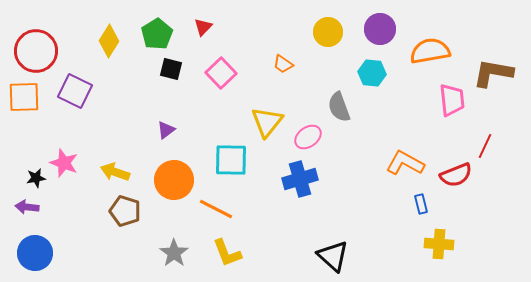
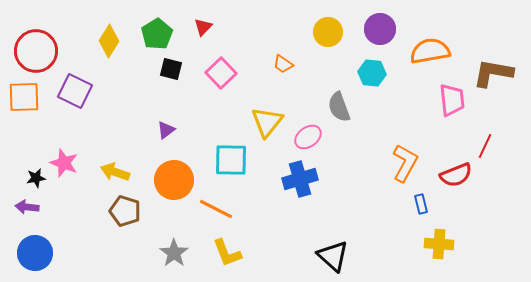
orange L-shape: rotated 90 degrees clockwise
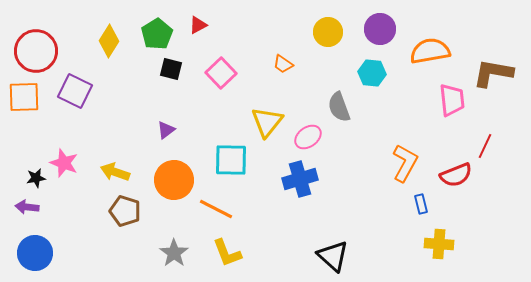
red triangle: moved 5 px left, 2 px up; rotated 18 degrees clockwise
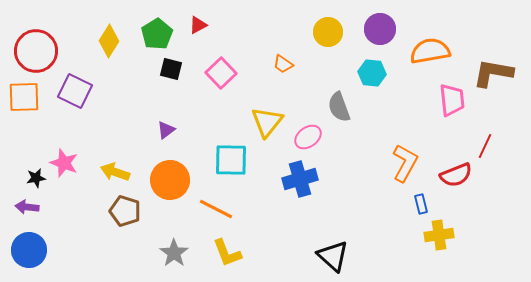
orange circle: moved 4 px left
yellow cross: moved 9 px up; rotated 12 degrees counterclockwise
blue circle: moved 6 px left, 3 px up
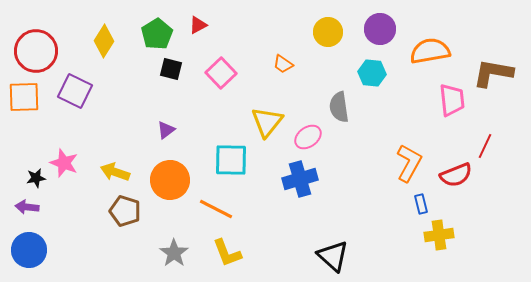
yellow diamond: moved 5 px left
gray semicircle: rotated 12 degrees clockwise
orange L-shape: moved 4 px right
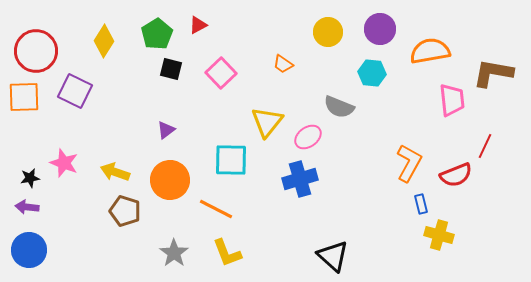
gray semicircle: rotated 60 degrees counterclockwise
black star: moved 6 px left
yellow cross: rotated 24 degrees clockwise
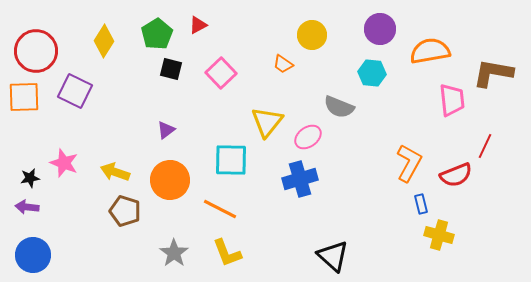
yellow circle: moved 16 px left, 3 px down
orange line: moved 4 px right
blue circle: moved 4 px right, 5 px down
